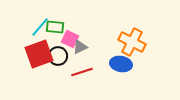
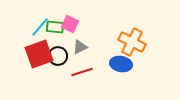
pink square: moved 15 px up
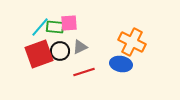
pink square: moved 1 px left, 1 px up; rotated 30 degrees counterclockwise
black circle: moved 2 px right, 5 px up
red line: moved 2 px right
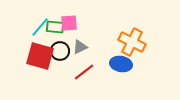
red square: moved 1 px right, 2 px down; rotated 36 degrees clockwise
red line: rotated 20 degrees counterclockwise
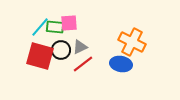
black circle: moved 1 px right, 1 px up
red line: moved 1 px left, 8 px up
